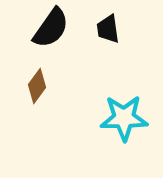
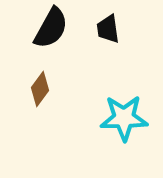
black semicircle: rotated 6 degrees counterclockwise
brown diamond: moved 3 px right, 3 px down
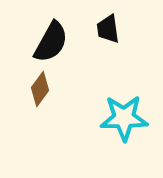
black semicircle: moved 14 px down
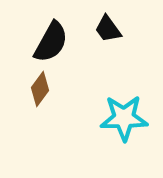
black trapezoid: rotated 28 degrees counterclockwise
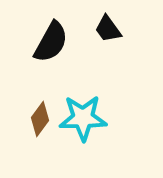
brown diamond: moved 30 px down
cyan star: moved 41 px left
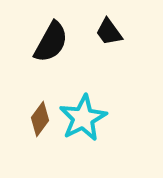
black trapezoid: moved 1 px right, 3 px down
cyan star: rotated 27 degrees counterclockwise
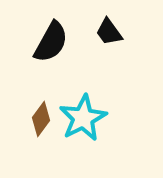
brown diamond: moved 1 px right
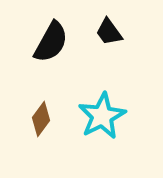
cyan star: moved 19 px right, 2 px up
